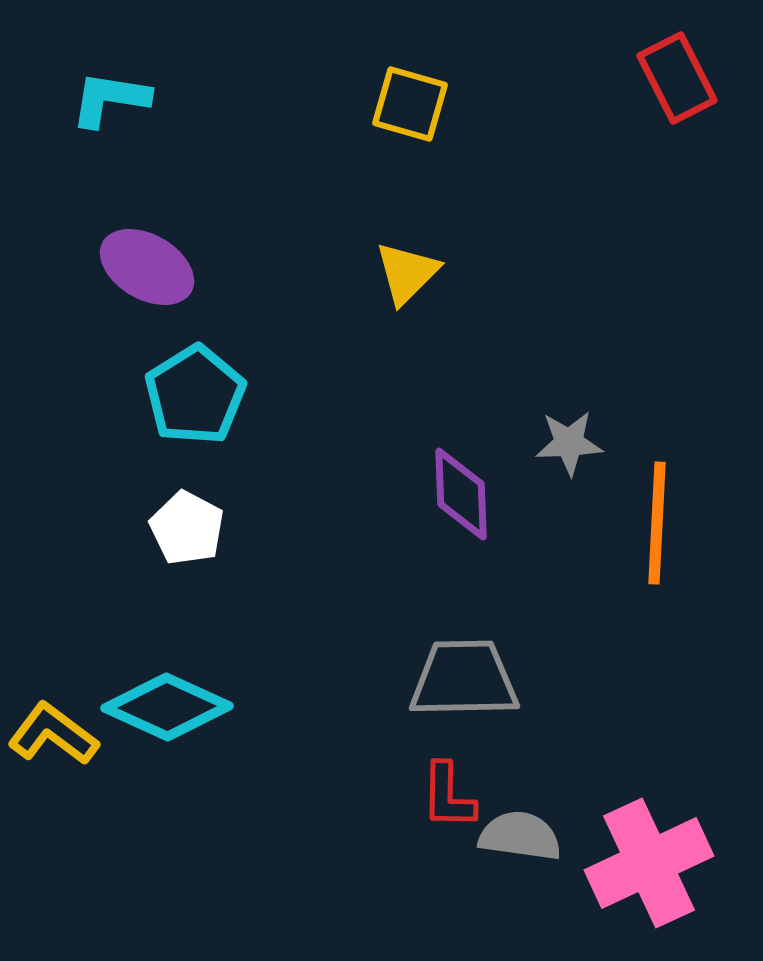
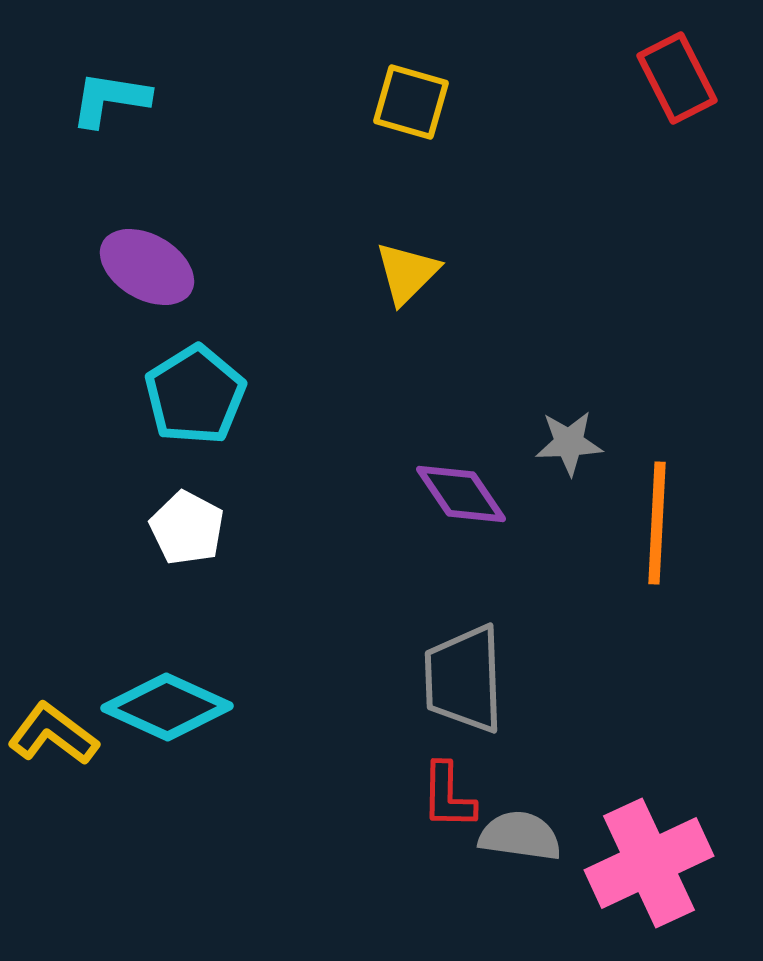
yellow square: moved 1 px right, 2 px up
purple diamond: rotated 32 degrees counterclockwise
gray trapezoid: rotated 91 degrees counterclockwise
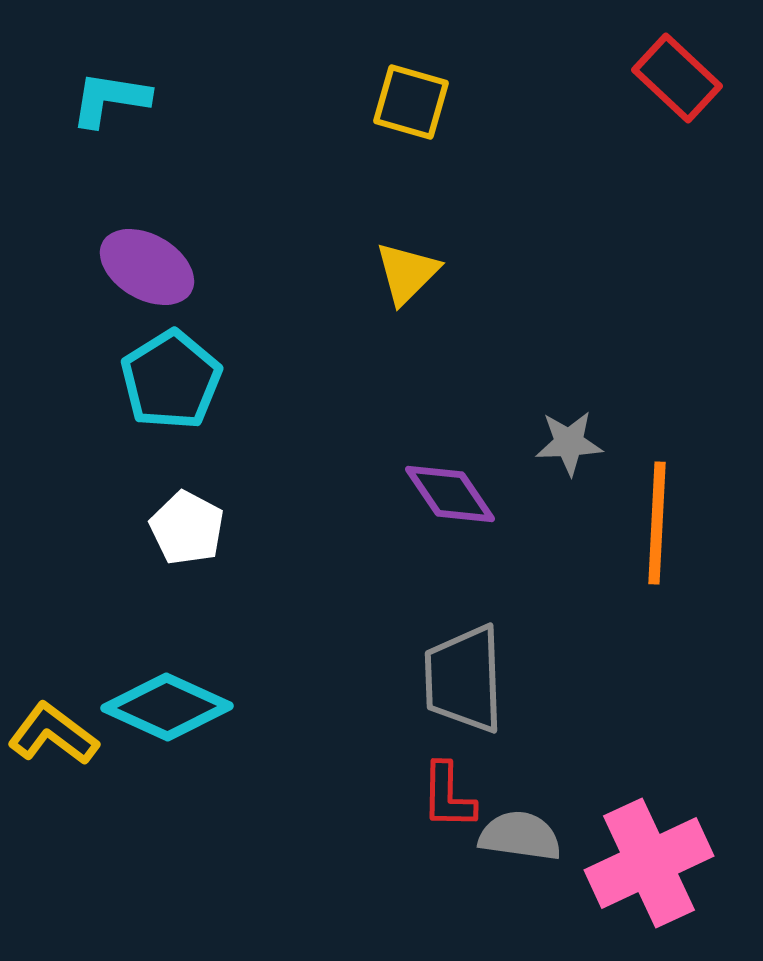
red rectangle: rotated 20 degrees counterclockwise
cyan pentagon: moved 24 px left, 15 px up
purple diamond: moved 11 px left
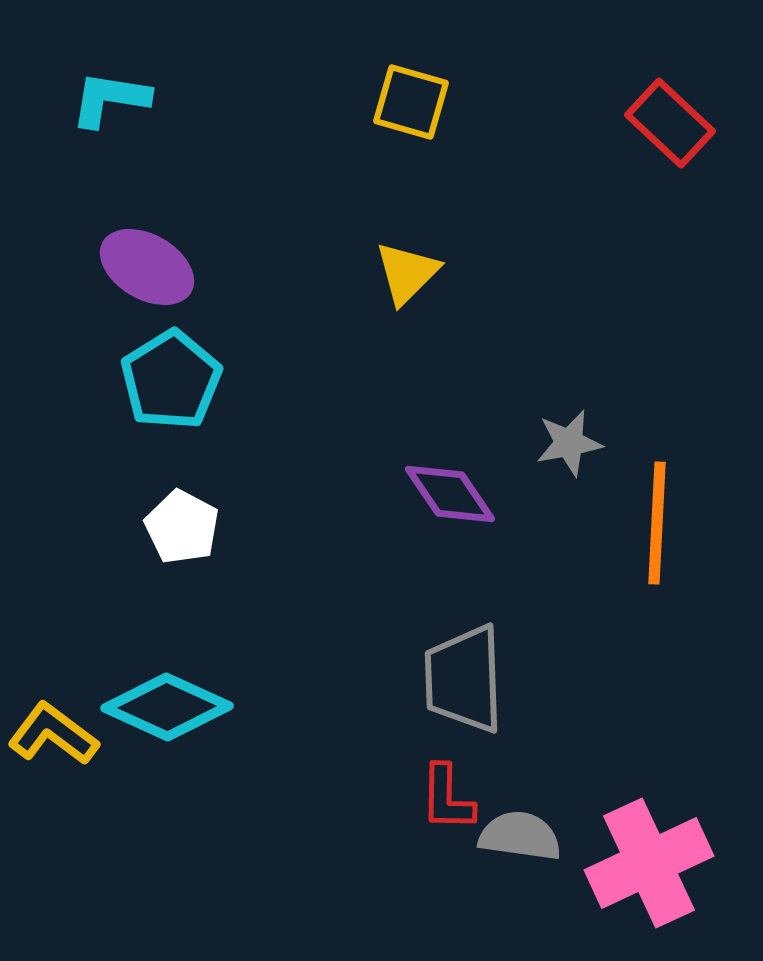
red rectangle: moved 7 px left, 45 px down
gray star: rotated 8 degrees counterclockwise
white pentagon: moved 5 px left, 1 px up
red L-shape: moved 1 px left, 2 px down
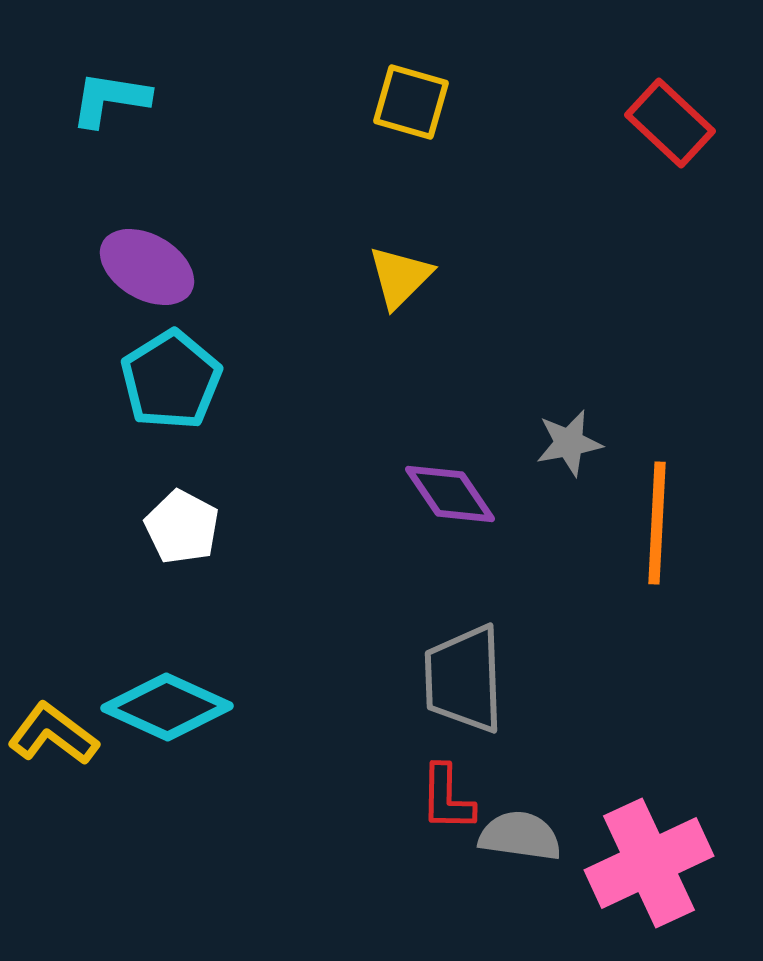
yellow triangle: moved 7 px left, 4 px down
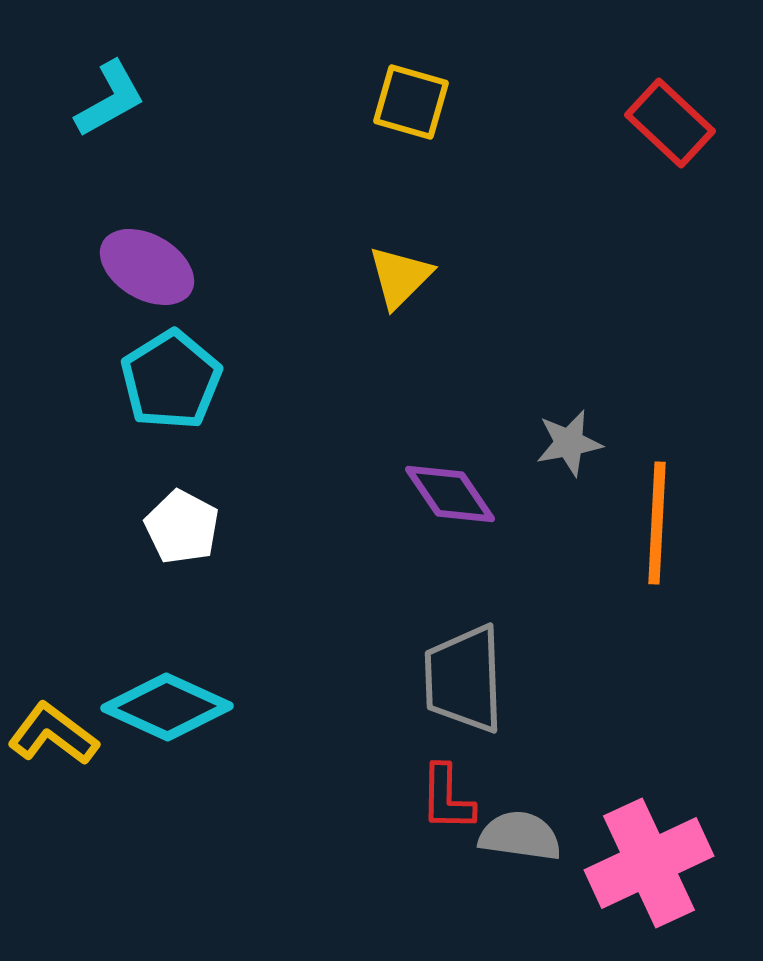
cyan L-shape: rotated 142 degrees clockwise
